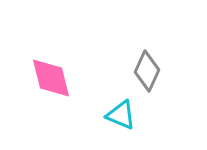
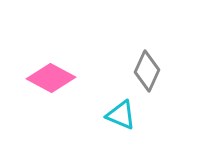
pink diamond: rotated 48 degrees counterclockwise
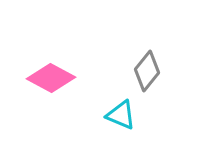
gray diamond: rotated 15 degrees clockwise
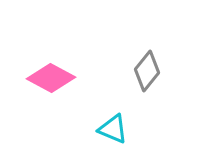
cyan triangle: moved 8 px left, 14 px down
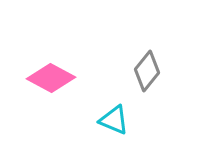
cyan triangle: moved 1 px right, 9 px up
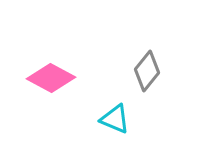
cyan triangle: moved 1 px right, 1 px up
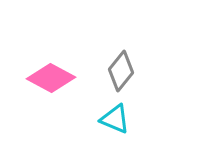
gray diamond: moved 26 px left
